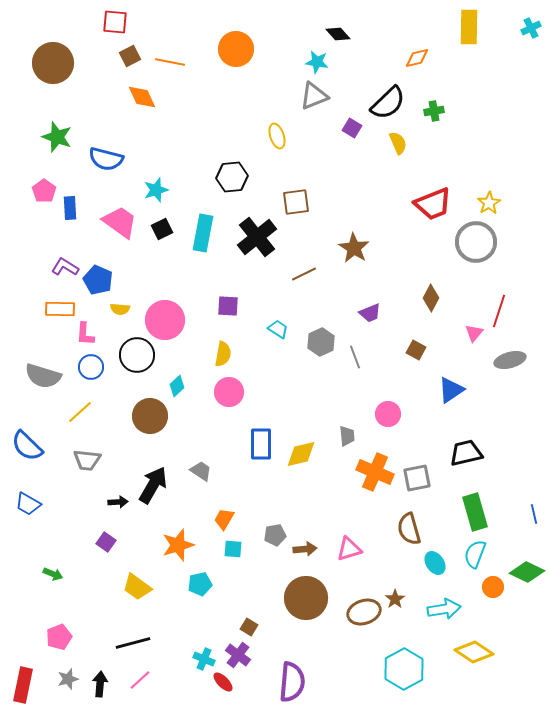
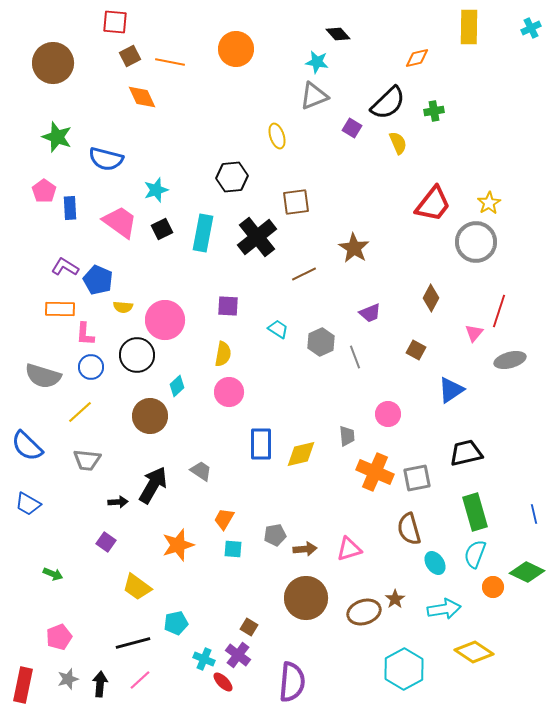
red trapezoid at (433, 204): rotated 30 degrees counterclockwise
yellow semicircle at (120, 309): moved 3 px right, 2 px up
cyan pentagon at (200, 584): moved 24 px left, 39 px down
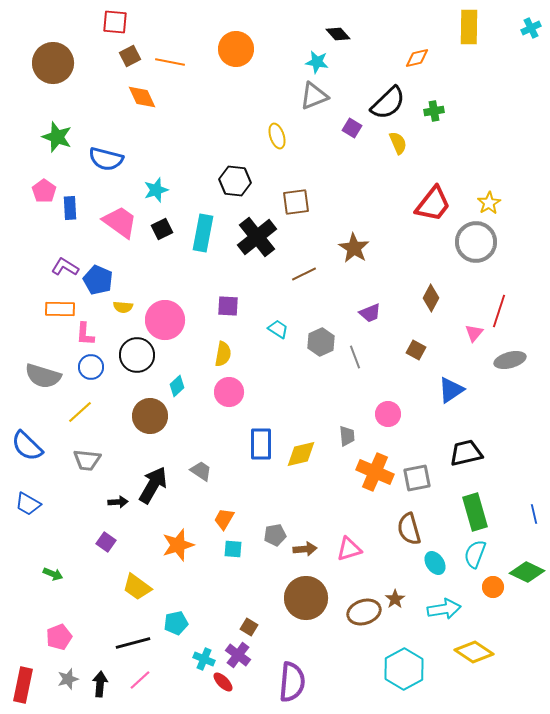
black hexagon at (232, 177): moved 3 px right, 4 px down; rotated 12 degrees clockwise
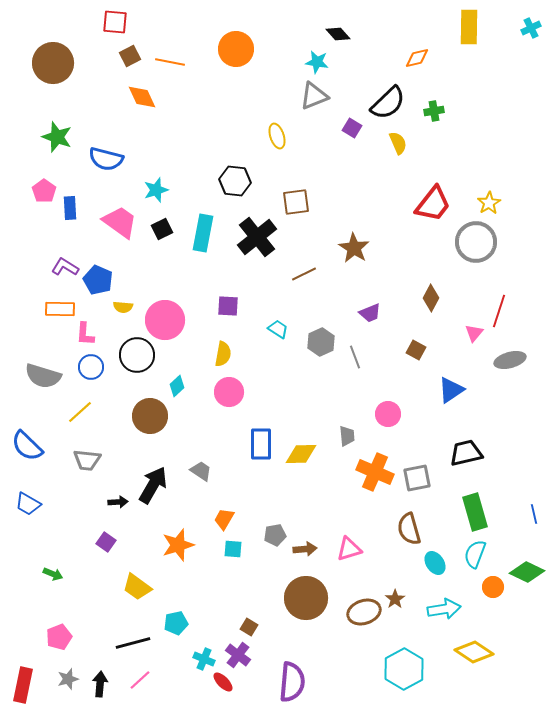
yellow diamond at (301, 454): rotated 12 degrees clockwise
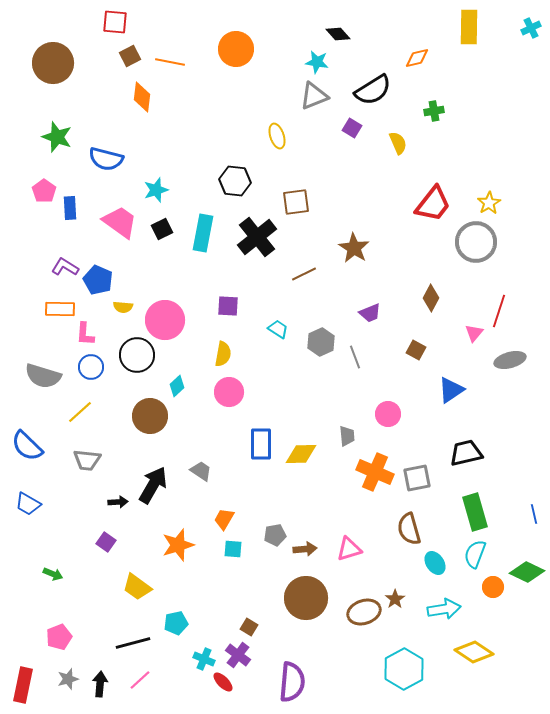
orange diamond at (142, 97): rotated 32 degrees clockwise
black semicircle at (388, 103): moved 15 px left, 13 px up; rotated 12 degrees clockwise
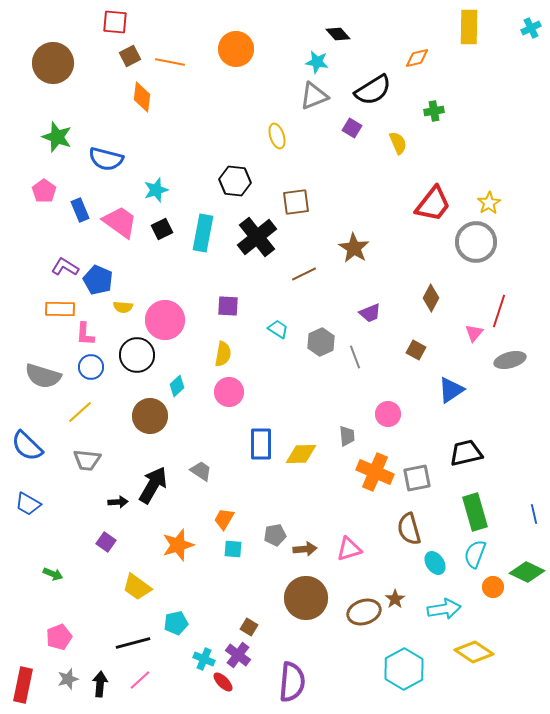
blue rectangle at (70, 208): moved 10 px right, 2 px down; rotated 20 degrees counterclockwise
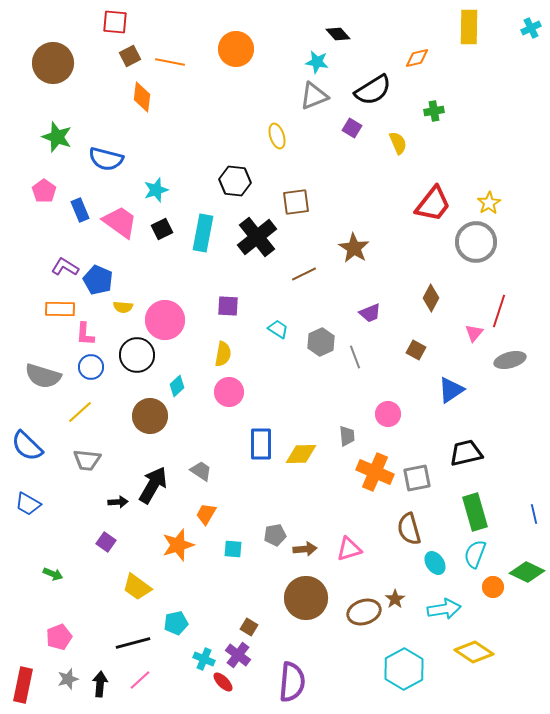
orange trapezoid at (224, 519): moved 18 px left, 5 px up
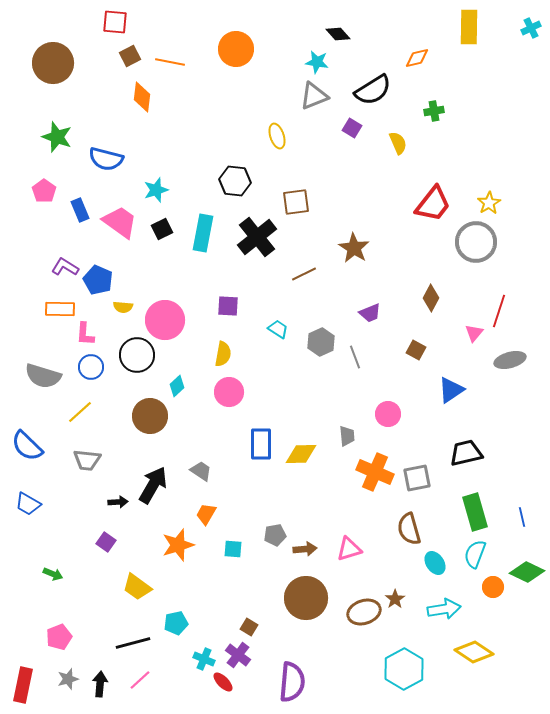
blue line at (534, 514): moved 12 px left, 3 px down
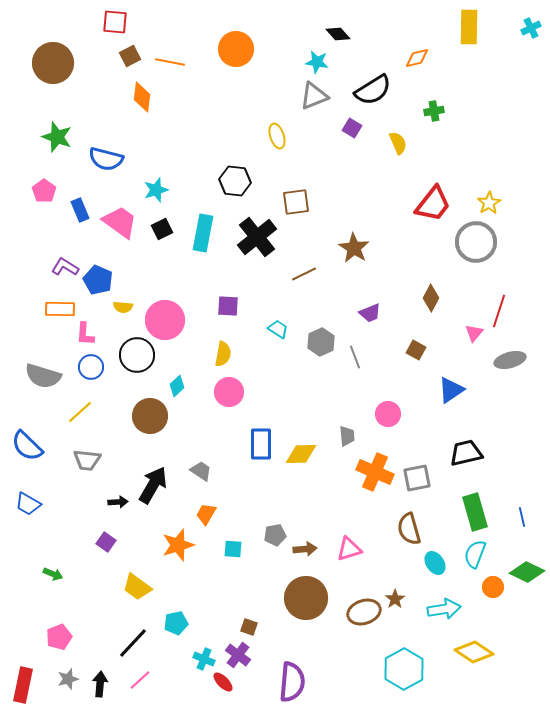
brown square at (249, 627): rotated 12 degrees counterclockwise
black line at (133, 643): rotated 32 degrees counterclockwise
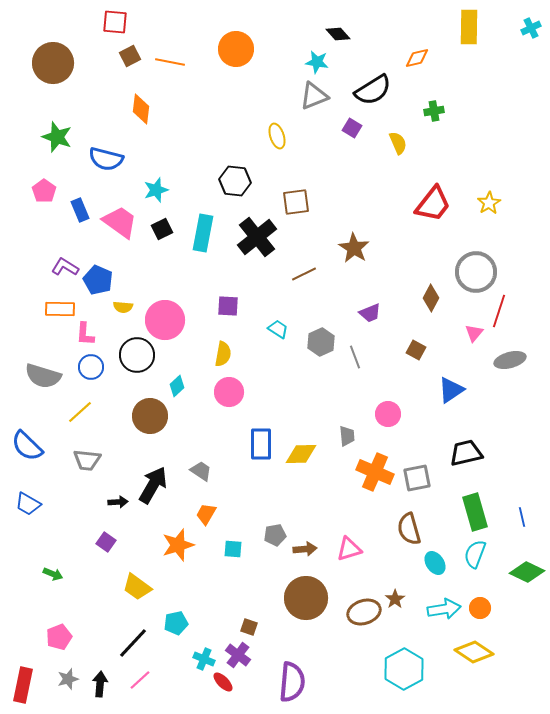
orange diamond at (142, 97): moved 1 px left, 12 px down
gray circle at (476, 242): moved 30 px down
orange circle at (493, 587): moved 13 px left, 21 px down
